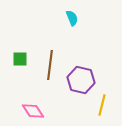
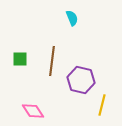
brown line: moved 2 px right, 4 px up
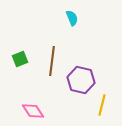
green square: rotated 21 degrees counterclockwise
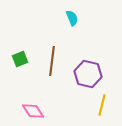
purple hexagon: moved 7 px right, 6 px up
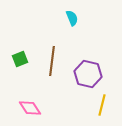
pink diamond: moved 3 px left, 3 px up
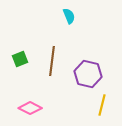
cyan semicircle: moved 3 px left, 2 px up
pink diamond: rotated 30 degrees counterclockwise
